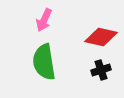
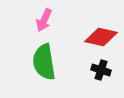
black cross: rotated 36 degrees clockwise
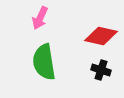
pink arrow: moved 4 px left, 2 px up
red diamond: moved 1 px up
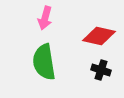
pink arrow: moved 5 px right; rotated 10 degrees counterclockwise
red diamond: moved 2 px left
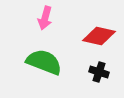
green semicircle: rotated 120 degrees clockwise
black cross: moved 2 px left, 2 px down
